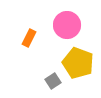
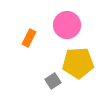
yellow pentagon: rotated 24 degrees counterclockwise
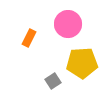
pink circle: moved 1 px right, 1 px up
yellow pentagon: moved 4 px right
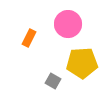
gray square: rotated 28 degrees counterclockwise
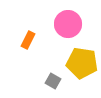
orange rectangle: moved 1 px left, 2 px down
yellow pentagon: rotated 12 degrees clockwise
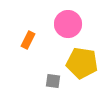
gray square: rotated 21 degrees counterclockwise
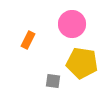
pink circle: moved 4 px right
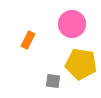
yellow pentagon: moved 1 px left, 1 px down
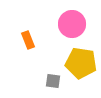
orange rectangle: rotated 48 degrees counterclockwise
yellow pentagon: moved 1 px up
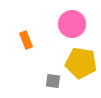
orange rectangle: moved 2 px left
